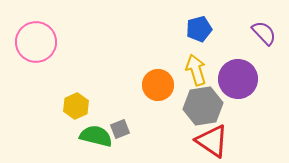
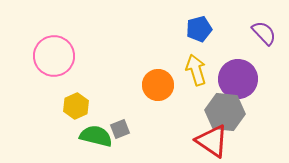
pink circle: moved 18 px right, 14 px down
gray hexagon: moved 22 px right, 6 px down; rotated 15 degrees clockwise
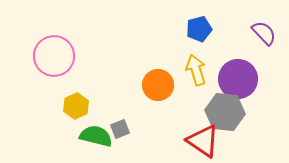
red triangle: moved 9 px left
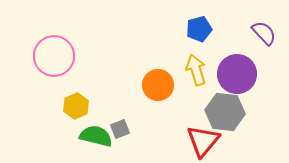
purple circle: moved 1 px left, 5 px up
red triangle: rotated 36 degrees clockwise
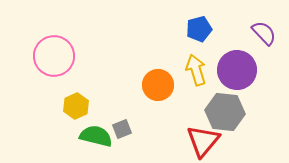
purple circle: moved 4 px up
gray square: moved 2 px right
